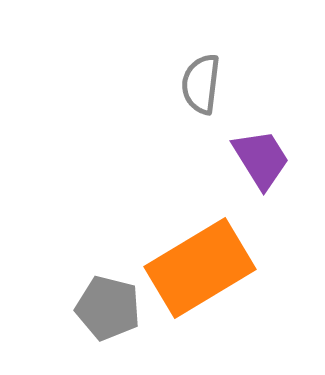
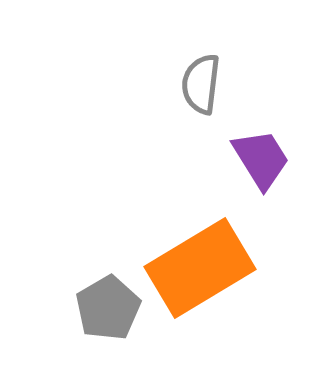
gray pentagon: rotated 28 degrees clockwise
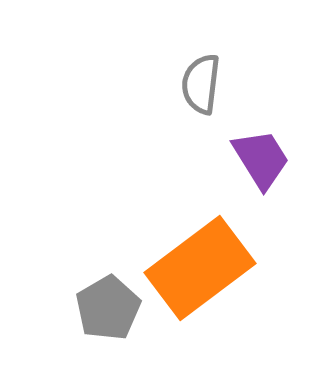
orange rectangle: rotated 6 degrees counterclockwise
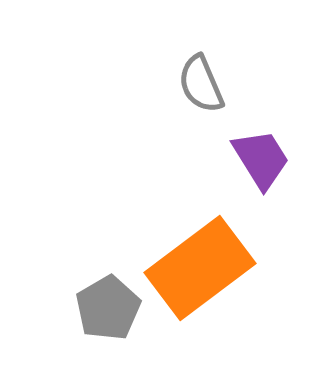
gray semicircle: rotated 30 degrees counterclockwise
